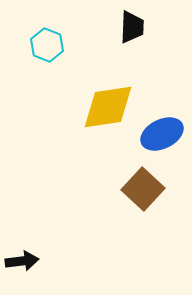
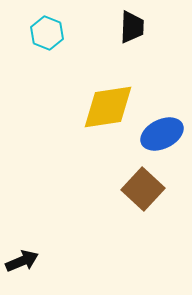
cyan hexagon: moved 12 px up
black arrow: rotated 16 degrees counterclockwise
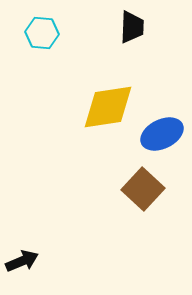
cyan hexagon: moved 5 px left; rotated 16 degrees counterclockwise
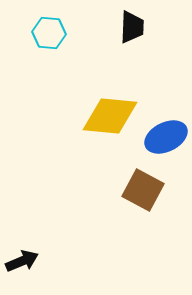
cyan hexagon: moved 7 px right
yellow diamond: moved 2 px right, 9 px down; rotated 14 degrees clockwise
blue ellipse: moved 4 px right, 3 px down
brown square: moved 1 px down; rotated 15 degrees counterclockwise
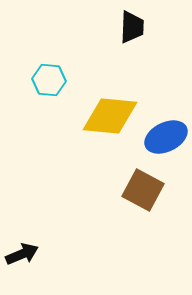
cyan hexagon: moved 47 px down
black arrow: moved 7 px up
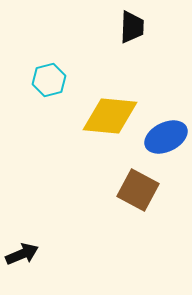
cyan hexagon: rotated 20 degrees counterclockwise
brown square: moved 5 px left
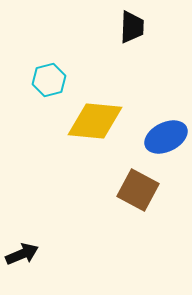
yellow diamond: moved 15 px left, 5 px down
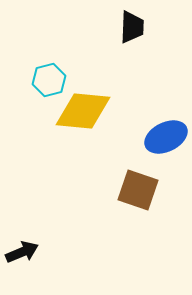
yellow diamond: moved 12 px left, 10 px up
brown square: rotated 9 degrees counterclockwise
black arrow: moved 2 px up
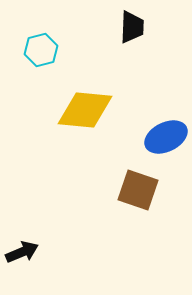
cyan hexagon: moved 8 px left, 30 px up
yellow diamond: moved 2 px right, 1 px up
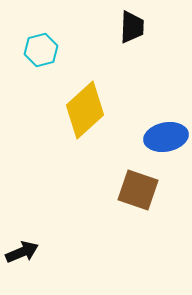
yellow diamond: rotated 48 degrees counterclockwise
blue ellipse: rotated 15 degrees clockwise
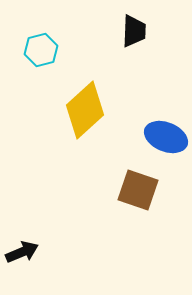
black trapezoid: moved 2 px right, 4 px down
blue ellipse: rotated 33 degrees clockwise
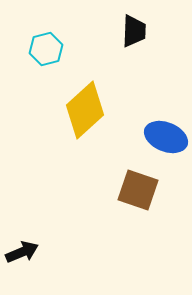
cyan hexagon: moved 5 px right, 1 px up
